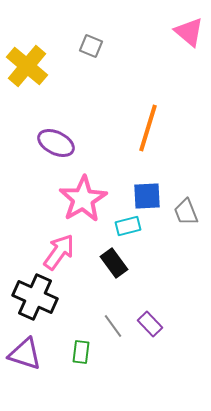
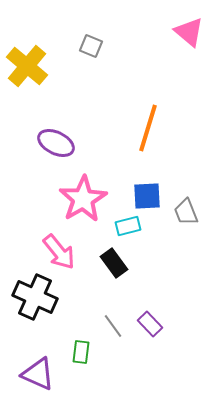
pink arrow: rotated 105 degrees clockwise
purple triangle: moved 13 px right, 20 px down; rotated 6 degrees clockwise
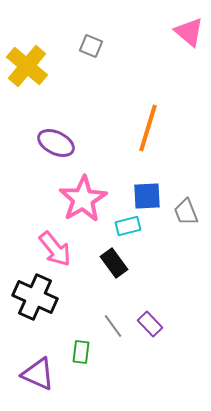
pink arrow: moved 4 px left, 3 px up
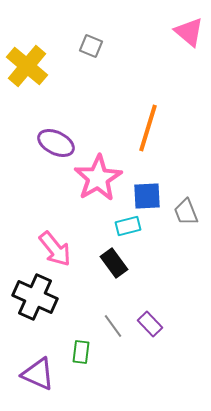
pink star: moved 15 px right, 21 px up
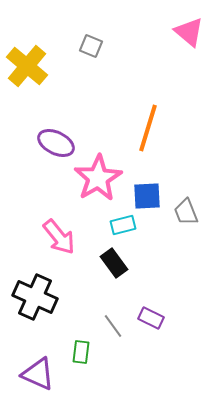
cyan rectangle: moved 5 px left, 1 px up
pink arrow: moved 4 px right, 12 px up
purple rectangle: moved 1 px right, 6 px up; rotated 20 degrees counterclockwise
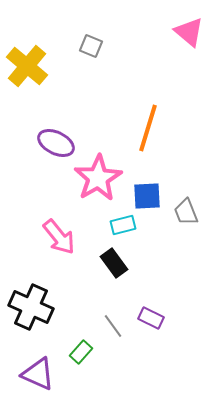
black cross: moved 4 px left, 10 px down
green rectangle: rotated 35 degrees clockwise
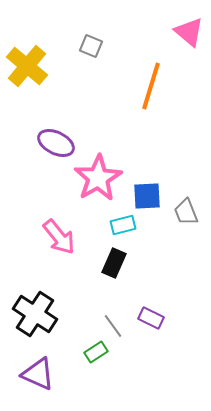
orange line: moved 3 px right, 42 px up
black rectangle: rotated 60 degrees clockwise
black cross: moved 4 px right, 7 px down; rotated 9 degrees clockwise
green rectangle: moved 15 px right; rotated 15 degrees clockwise
